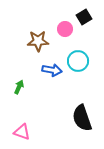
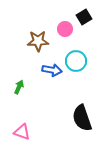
cyan circle: moved 2 px left
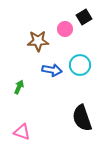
cyan circle: moved 4 px right, 4 px down
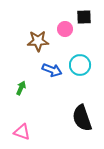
black square: rotated 28 degrees clockwise
blue arrow: rotated 12 degrees clockwise
green arrow: moved 2 px right, 1 px down
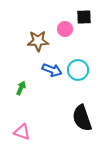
cyan circle: moved 2 px left, 5 px down
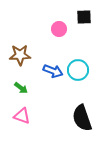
pink circle: moved 6 px left
brown star: moved 18 px left, 14 px down
blue arrow: moved 1 px right, 1 px down
green arrow: rotated 104 degrees clockwise
pink triangle: moved 16 px up
